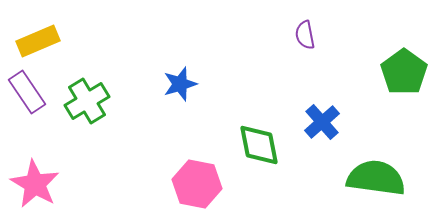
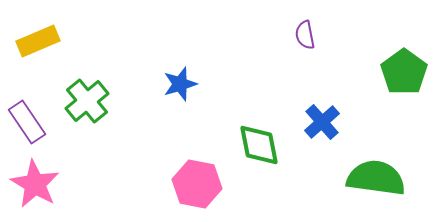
purple rectangle: moved 30 px down
green cross: rotated 9 degrees counterclockwise
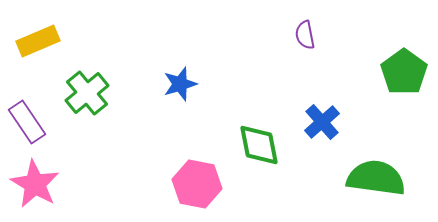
green cross: moved 8 px up
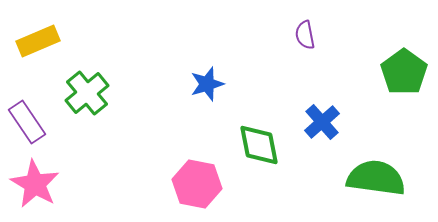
blue star: moved 27 px right
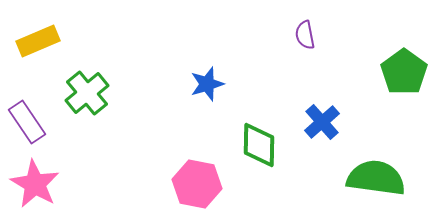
green diamond: rotated 12 degrees clockwise
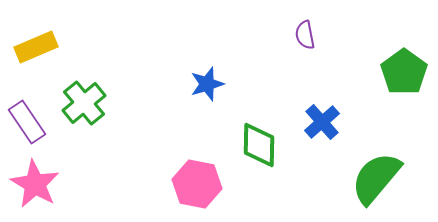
yellow rectangle: moved 2 px left, 6 px down
green cross: moved 3 px left, 10 px down
green semicircle: rotated 58 degrees counterclockwise
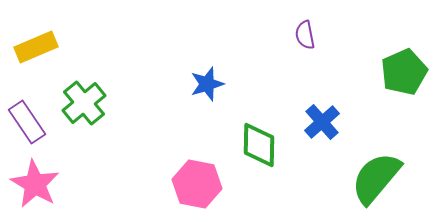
green pentagon: rotated 12 degrees clockwise
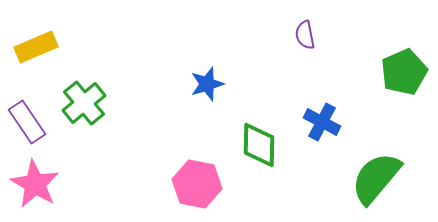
blue cross: rotated 21 degrees counterclockwise
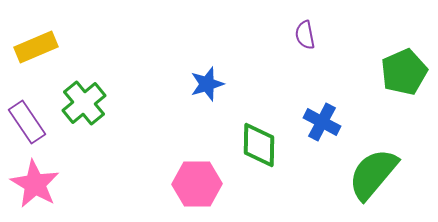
green semicircle: moved 3 px left, 4 px up
pink hexagon: rotated 12 degrees counterclockwise
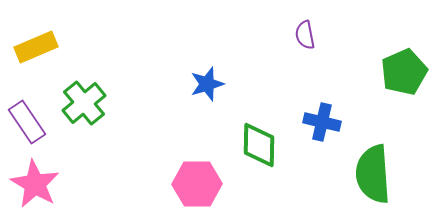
blue cross: rotated 15 degrees counterclockwise
green semicircle: rotated 44 degrees counterclockwise
